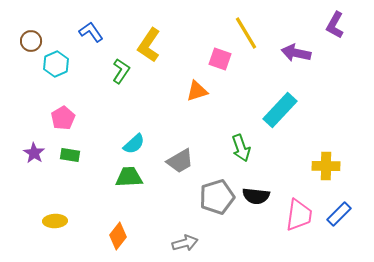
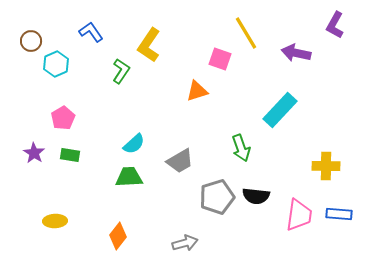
blue rectangle: rotated 50 degrees clockwise
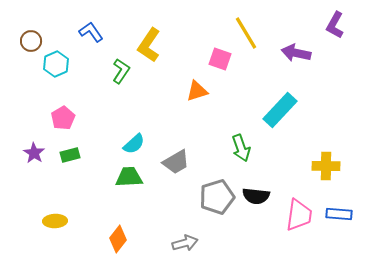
green rectangle: rotated 24 degrees counterclockwise
gray trapezoid: moved 4 px left, 1 px down
orange diamond: moved 3 px down
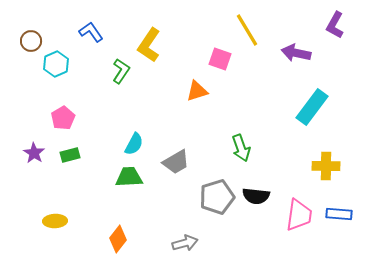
yellow line: moved 1 px right, 3 px up
cyan rectangle: moved 32 px right, 3 px up; rotated 6 degrees counterclockwise
cyan semicircle: rotated 20 degrees counterclockwise
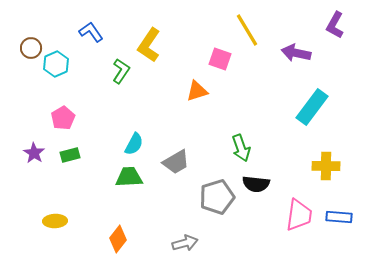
brown circle: moved 7 px down
black semicircle: moved 12 px up
blue rectangle: moved 3 px down
